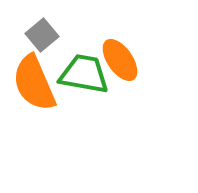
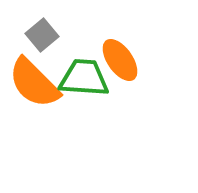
green trapezoid: moved 4 px down; rotated 6 degrees counterclockwise
orange semicircle: rotated 22 degrees counterclockwise
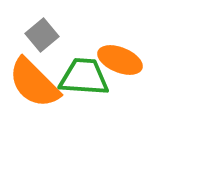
orange ellipse: rotated 33 degrees counterclockwise
green trapezoid: moved 1 px up
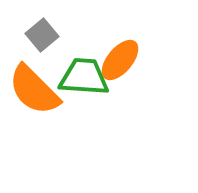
orange ellipse: rotated 72 degrees counterclockwise
orange semicircle: moved 7 px down
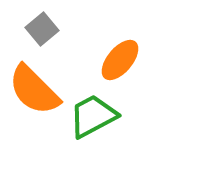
gray square: moved 6 px up
green trapezoid: moved 9 px right, 39 px down; rotated 32 degrees counterclockwise
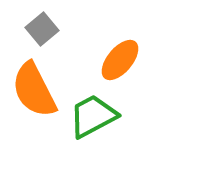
orange semicircle: rotated 18 degrees clockwise
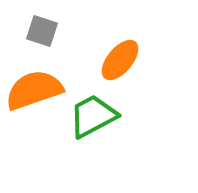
gray square: moved 2 px down; rotated 32 degrees counterclockwise
orange semicircle: rotated 98 degrees clockwise
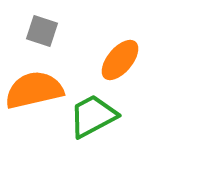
orange semicircle: rotated 6 degrees clockwise
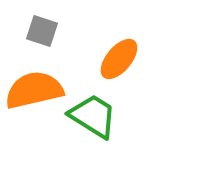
orange ellipse: moved 1 px left, 1 px up
green trapezoid: rotated 60 degrees clockwise
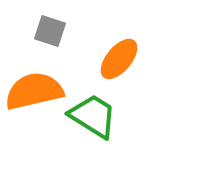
gray square: moved 8 px right
orange semicircle: moved 1 px down
